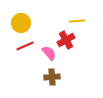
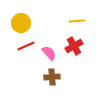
red cross: moved 8 px right, 6 px down
red line: moved 1 px right
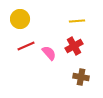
yellow circle: moved 1 px left, 4 px up
brown cross: moved 29 px right; rotated 14 degrees clockwise
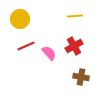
yellow line: moved 2 px left, 5 px up
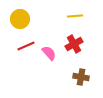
red cross: moved 2 px up
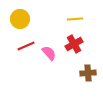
yellow line: moved 3 px down
brown cross: moved 7 px right, 4 px up; rotated 14 degrees counterclockwise
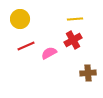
red cross: moved 1 px left, 4 px up
pink semicircle: rotated 77 degrees counterclockwise
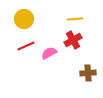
yellow circle: moved 4 px right
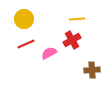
yellow line: moved 2 px right
red cross: moved 1 px left
red line: moved 2 px up
brown cross: moved 4 px right, 3 px up
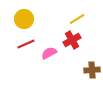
yellow line: rotated 28 degrees counterclockwise
